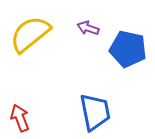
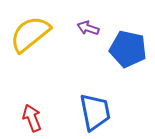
red arrow: moved 12 px right
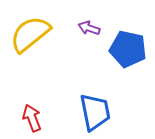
purple arrow: moved 1 px right
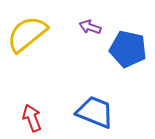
purple arrow: moved 1 px right, 1 px up
yellow semicircle: moved 3 px left
blue trapezoid: rotated 57 degrees counterclockwise
